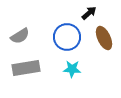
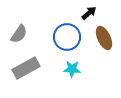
gray semicircle: moved 1 px left, 2 px up; rotated 24 degrees counterclockwise
gray rectangle: rotated 20 degrees counterclockwise
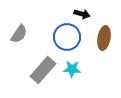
black arrow: moved 7 px left, 1 px down; rotated 56 degrees clockwise
brown ellipse: rotated 35 degrees clockwise
gray rectangle: moved 17 px right, 2 px down; rotated 20 degrees counterclockwise
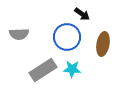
black arrow: rotated 21 degrees clockwise
gray semicircle: rotated 54 degrees clockwise
brown ellipse: moved 1 px left, 6 px down
gray rectangle: rotated 16 degrees clockwise
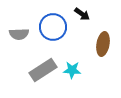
blue circle: moved 14 px left, 10 px up
cyan star: moved 1 px down
